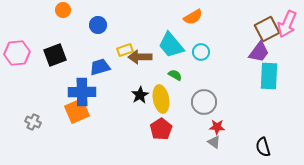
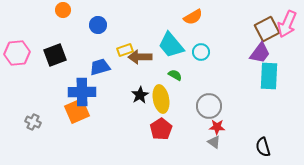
purple trapezoid: moved 1 px right, 1 px down
gray circle: moved 5 px right, 4 px down
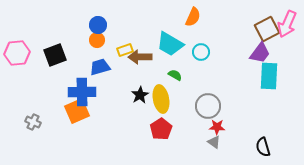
orange circle: moved 34 px right, 30 px down
orange semicircle: rotated 36 degrees counterclockwise
cyan trapezoid: moved 1 px left, 1 px up; rotated 20 degrees counterclockwise
gray circle: moved 1 px left
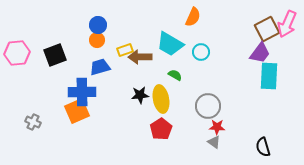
black star: rotated 24 degrees clockwise
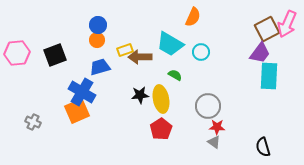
blue cross: rotated 32 degrees clockwise
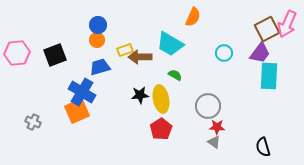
cyan circle: moved 23 px right, 1 px down
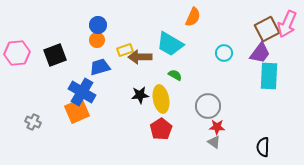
black semicircle: rotated 18 degrees clockwise
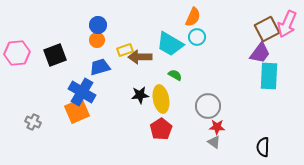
cyan circle: moved 27 px left, 16 px up
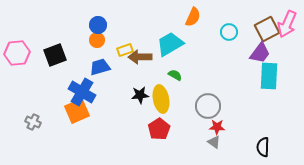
cyan circle: moved 32 px right, 5 px up
cyan trapezoid: rotated 120 degrees clockwise
red pentagon: moved 2 px left
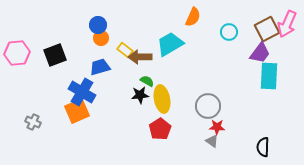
orange circle: moved 4 px right, 2 px up
yellow rectangle: rotated 56 degrees clockwise
green semicircle: moved 28 px left, 6 px down
yellow ellipse: moved 1 px right
red pentagon: moved 1 px right
gray triangle: moved 2 px left, 1 px up
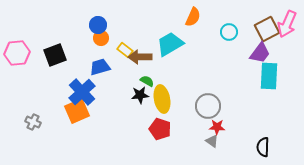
blue cross: rotated 16 degrees clockwise
red pentagon: rotated 20 degrees counterclockwise
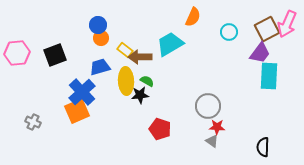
yellow ellipse: moved 36 px left, 18 px up; rotated 8 degrees clockwise
